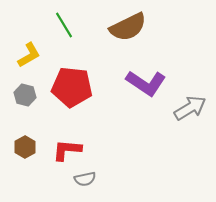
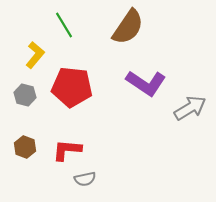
brown semicircle: rotated 30 degrees counterclockwise
yellow L-shape: moved 6 px right; rotated 20 degrees counterclockwise
brown hexagon: rotated 10 degrees counterclockwise
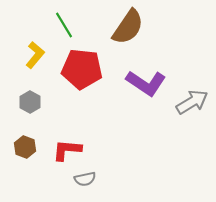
red pentagon: moved 10 px right, 18 px up
gray hexagon: moved 5 px right, 7 px down; rotated 15 degrees clockwise
gray arrow: moved 2 px right, 6 px up
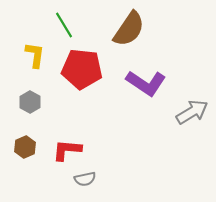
brown semicircle: moved 1 px right, 2 px down
yellow L-shape: rotated 32 degrees counterclockwise
gray arrow: moved 10 px down
brown hexagon: rotated 15 degrees clockwise
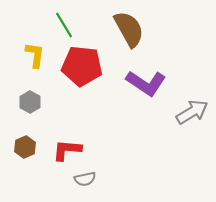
brown semicircle: rotated 63 degrees counterclockwise
red pentagon: moved 3 px up
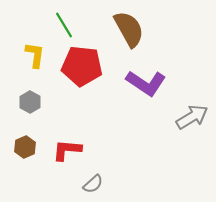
gray arrow: moved 5 px down
gray semicircle: moved 8 px right, 5 px down; rotated 30 degrees counterclockwise
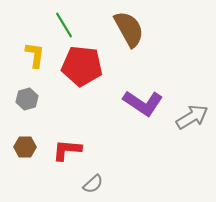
purple L-shape: moved 3 px left, 20 px down
gray hexagon: moved 3 px left, 3 px up; rotated 15 degrees clockwise
brown hexagon: rotated 25 degrees clockwise
